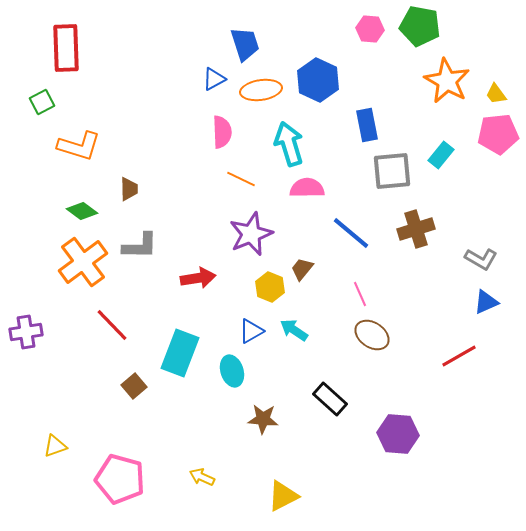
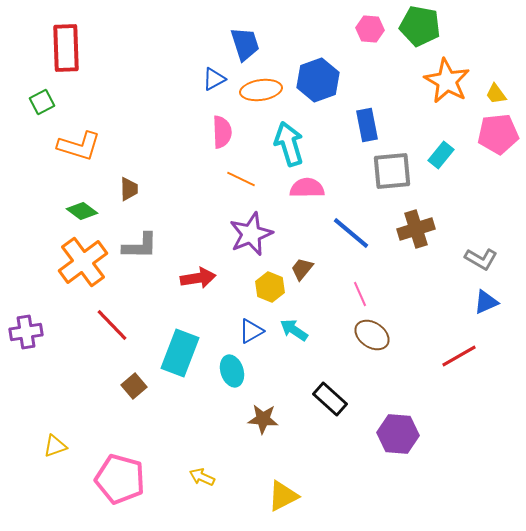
blue hexagon at (318, 80): rotated 15 degrees clockwise
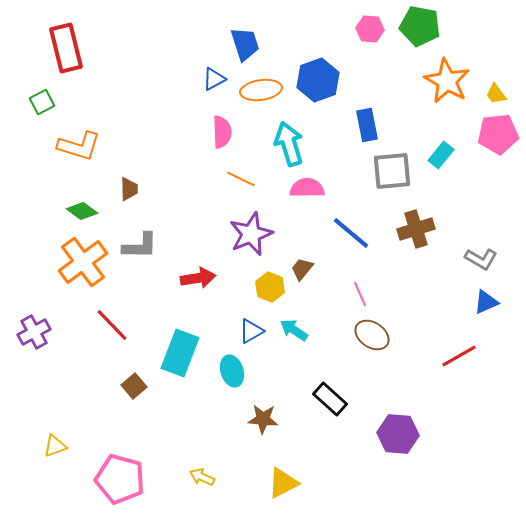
red rectangle at (66, 48): rotated 12 degrees counterclockwise
purple cross at (26, 332): moved 8 px right; rotated 20 degrees counterclockwise
yellow triangle at (283, 496): moved 13 px up
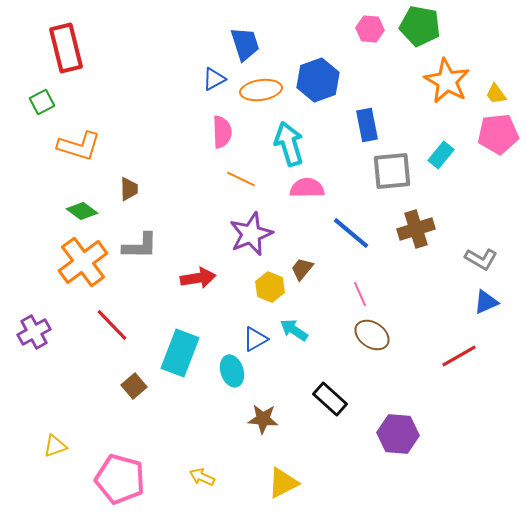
blue triangle at (251, 331): moved 4 px right, 8 px down
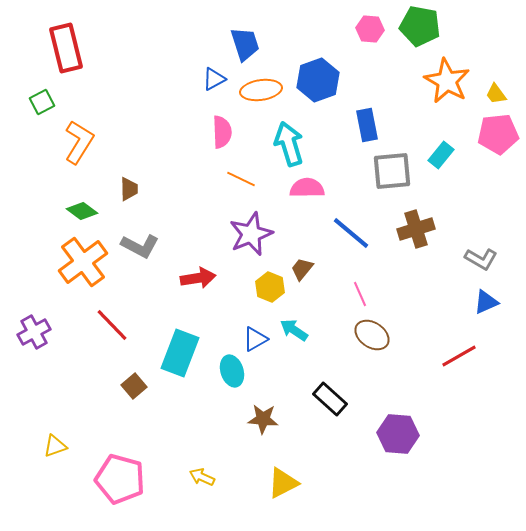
orange L-shape at (79, 146): moved 4 px up; rotated 75 degrees counterclockwise
gray L-shape at (140, 246): rotated 27 degrees clockwise
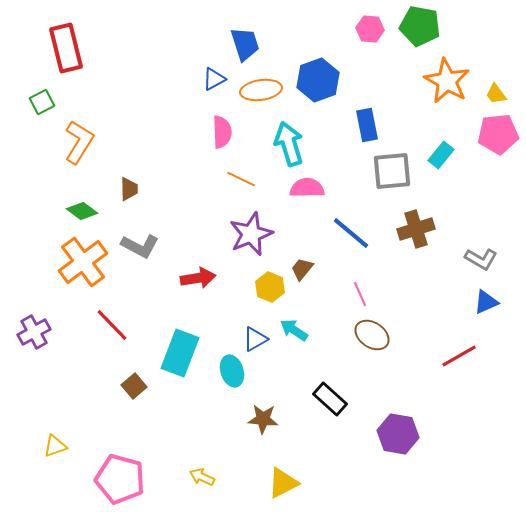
purple hexagon at (398, 434): rotated 6 degrees clockwise
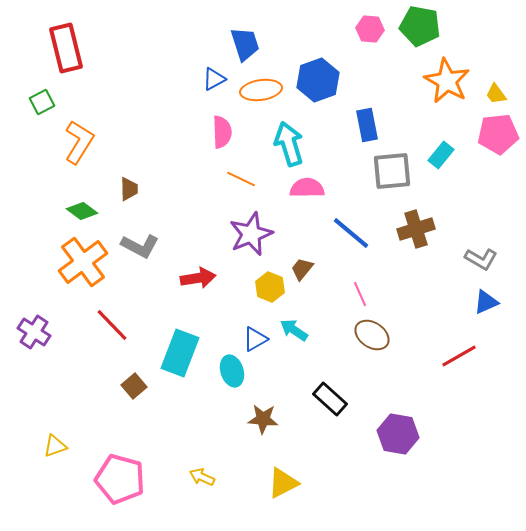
purple cross at (34, 332): rotated 28 degrees counterclockwise
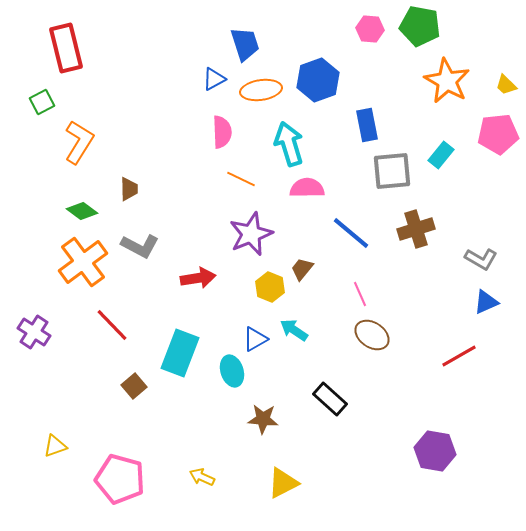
yellow trapezoid at (496, 94): moved 10 px right, 9 px up; rotated 10 degrees counterclockwise
purple hexagon at (398, 434): moved 37 px right, 17 px down
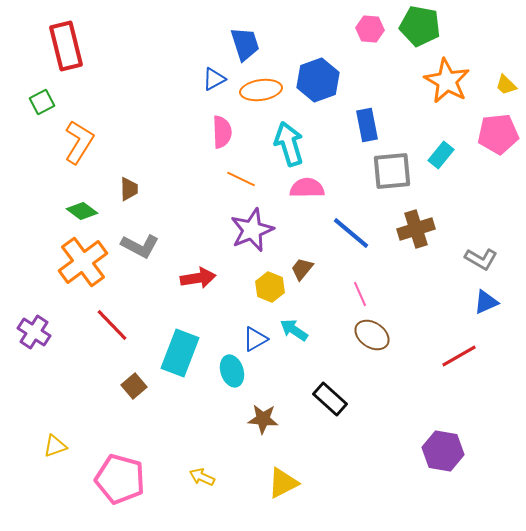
red rectangle at (66, 48): moved 2 px up
purple star at (251, 234): moved 1 px right, 4 px up
purple hexagon at (435, 451): moved 8 px right
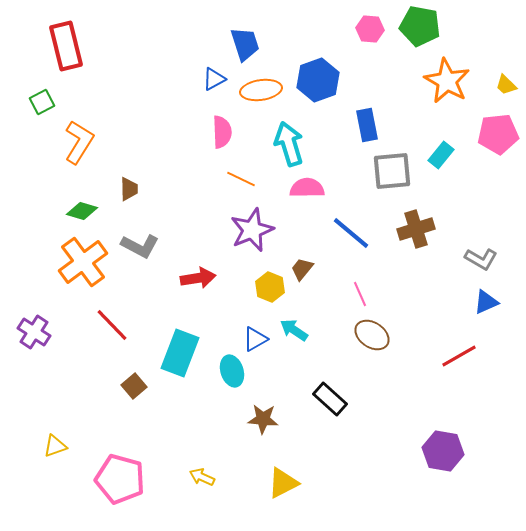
green diamond at (82, 211): rotated 20 degrees counterclockwise
